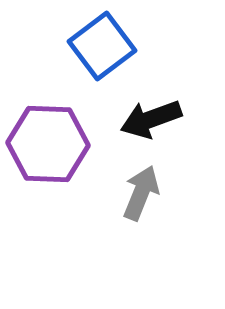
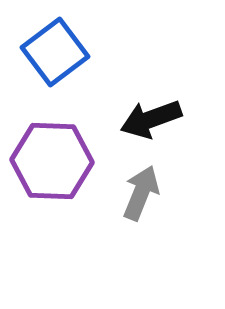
blue square: moved 47 px left, 6 px down
purple hexagon: moved 4 px right, 17 px down
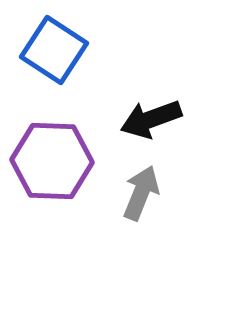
blue square: moved 1 px left, 2 px up; rotated 20 degrees counterclockwise
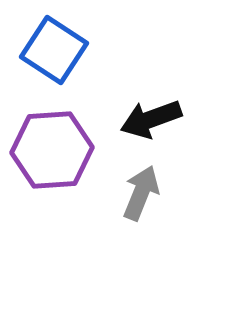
purple hexagon: moved 11 px up; rotated 6 degrees counterclockwise
